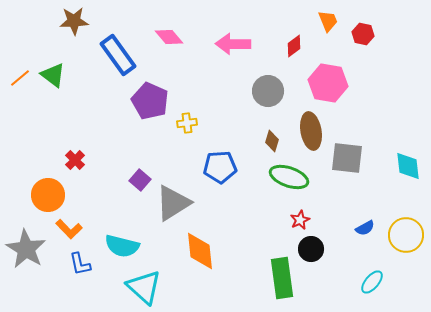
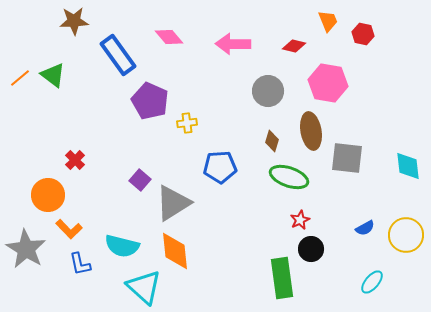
red diamond: rotated 50 degrees clockwise
orange diamond: moved 25 px left
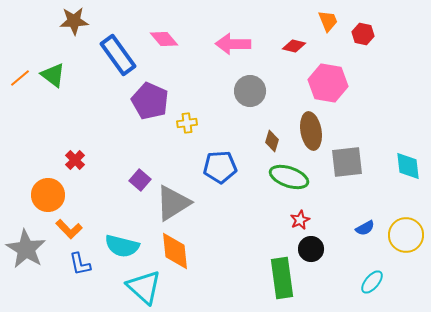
pink diamond: moved 5 px left, 2 px down
gray circle: moved 18 px left
gray square: moved 4 px down; rotated 12 degrees counterclockwise
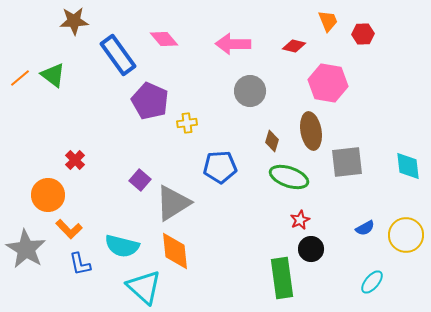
red hexagon: rotated 15 degrees counterclockwise
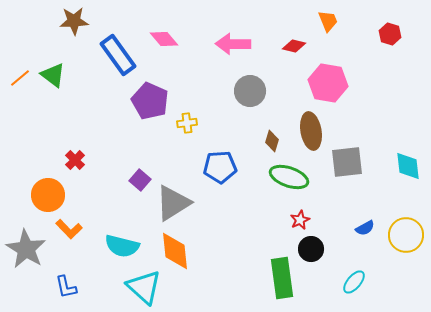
red hexagon: moved 27 px right; rotated 20 degrees clockwise
blue L-shape: moved 14 px left, 23 px down
cyan ellipse: moved 18 px left
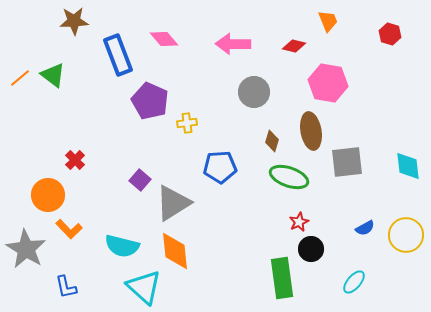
blue rectangle: rotated 15 degrees clockwise
gray circle: moved 4 px right, 1 px down
red star: moved 1 px left, 2 px down
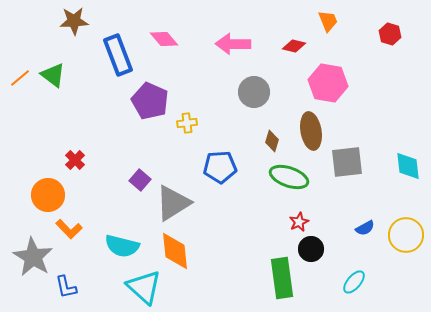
gray star: moved 7 px right, 8 px down
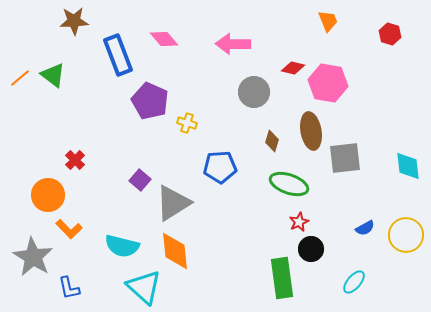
red diamond: moved 1 px left, 22 px down
yellow cross: rotated 24 degrees clockwise
gray square: moved 2 px left, 4 px up
green ellipse: moved 7 px down
blue L-shape: moved 3 px right, 1 px down
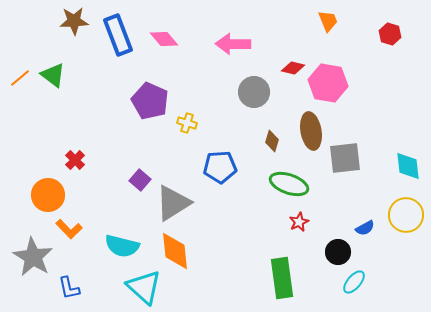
blue rectangle: moved 20 px up
yellow circle: moved 20 px up
black circle: moved 27 px right, 3 px down
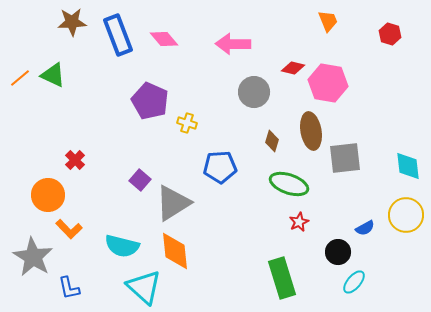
brown star: moved 2 px left, 1 px down
green triangle: rotated 12 degrees counterclockwise
green rectangle: rotated 9 degrees counterclockwise
